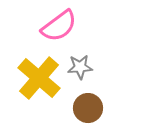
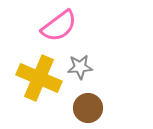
yellow cross: rotated 18 degrees counterclockwise
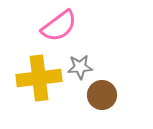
yellow cross: rotated 30 degrees counterclockwise
brown circle: moved 14 px right, 13 px up
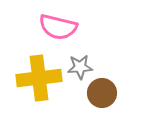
pink semicircle: moved 1 px left, 1 px down; rotated 51 degrees clockwise
brown circle: moved 2 px up
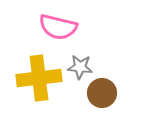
gray star: rotated 10 degrees clockwise
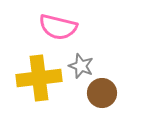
gray star: moved 1 px right, 1 px up; rotated 15 degrees clockwise
